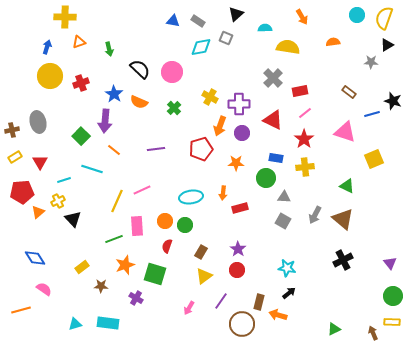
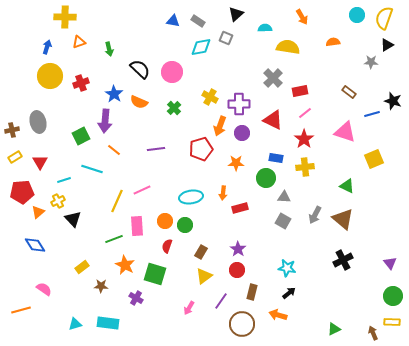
green square at (81, 136): rotated 18 degrees clockwise
blue diamond at (35, 258): moved 13 px up
orange star at (125, 265): rotated 24 degrees counterclockwise
brown rectangle at (259, 302): moved 7 px left, 10 px up
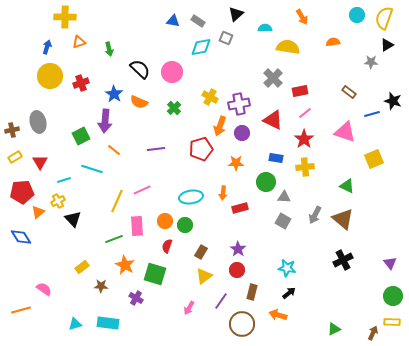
purple cross at (239, 104): rotated 10 degrees counterclockwise
green circle at (266, 178): moved 4 px down
blue diamond at (35, 245): moved 14 px left, 8 px up
brown arrow at (373, 333): rotated 48 degrees clockwise
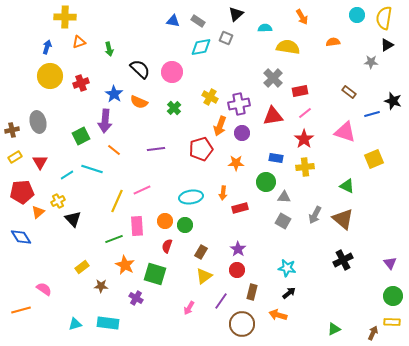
yellow semicircle at (384, 18): rotated 10 degrees counterclockwise
red triangle at (273, 120): moved 4 px up; rotated 35 degrees counterclockwise
cyan line at (64, 180): moved 3 px right, 5 px up; rotated 16 degrees counterclockwise
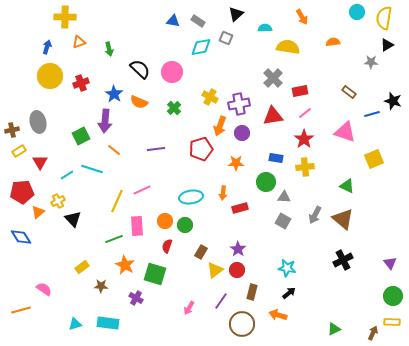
cyan circle at (357, 15): moved 3 px up
yellow rectangle at (15, 157): moved 4 px right, 6 px up
yellow triangle at (204, 276): moved 11 px right, 6 px up
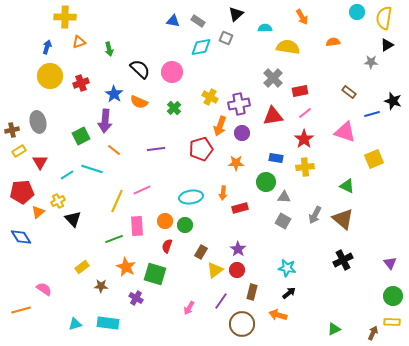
orange star at (125, 265): moved 1 px right, 2 px down
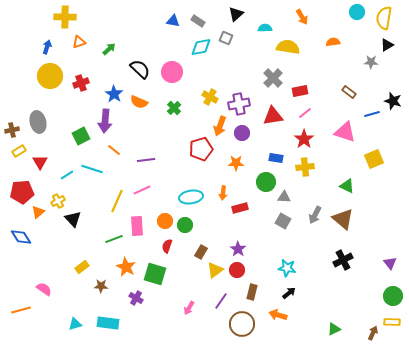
green arrow at (109, 49): rotated 120 degrees counterclockwise
purple line at (156, 149): moved 10 px left, 11 px down
